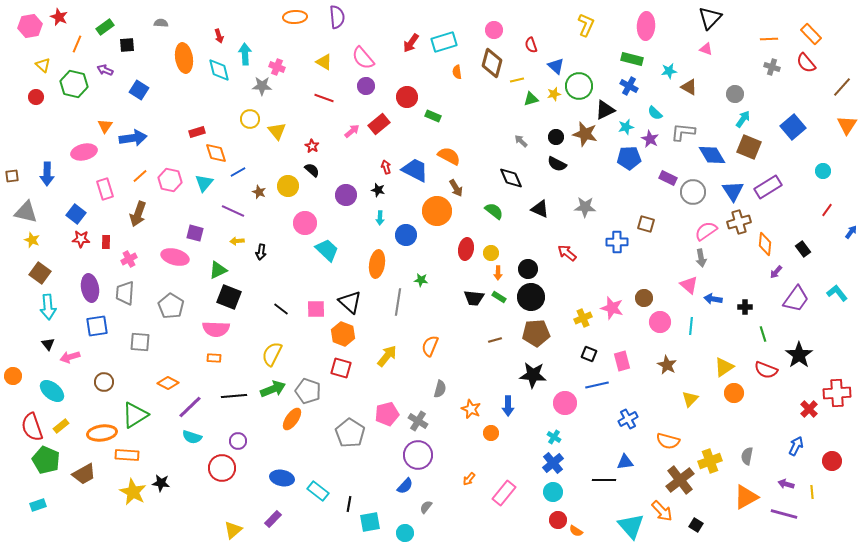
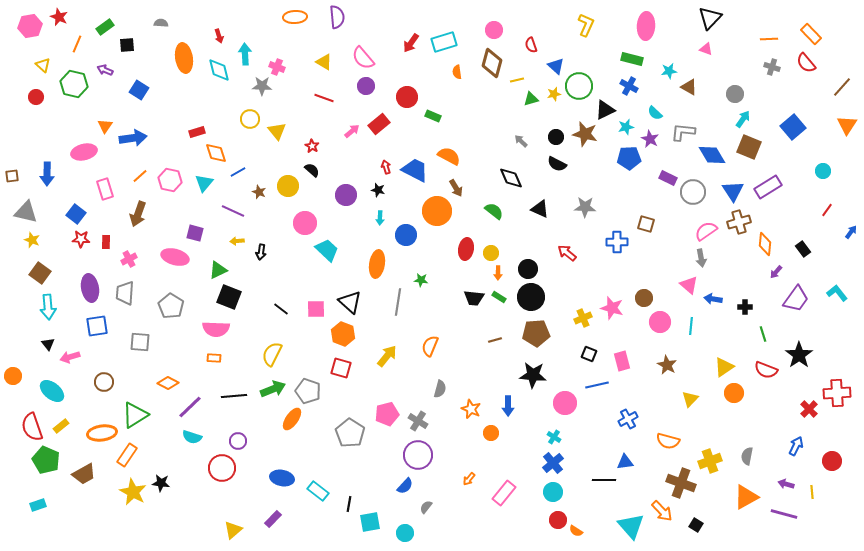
orange rectangle at (127, 455): rotated 60 degrees counterclockwise
brown cross at (680, 480): moved 1 px right, 3 px down; rotated 32 degrees counterclockwise
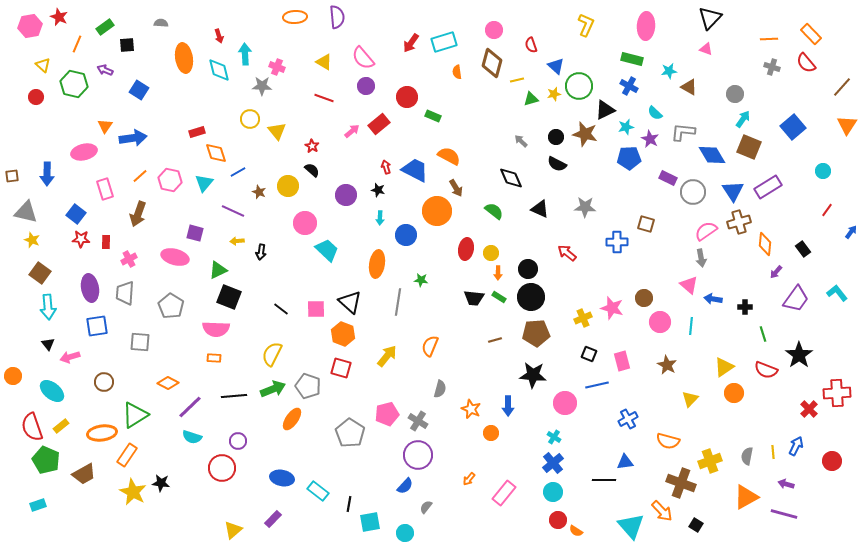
gray pentagon at (308, 391): moved 5 px up
yellow line at (812, 492): moved 39 px left, 40 px up
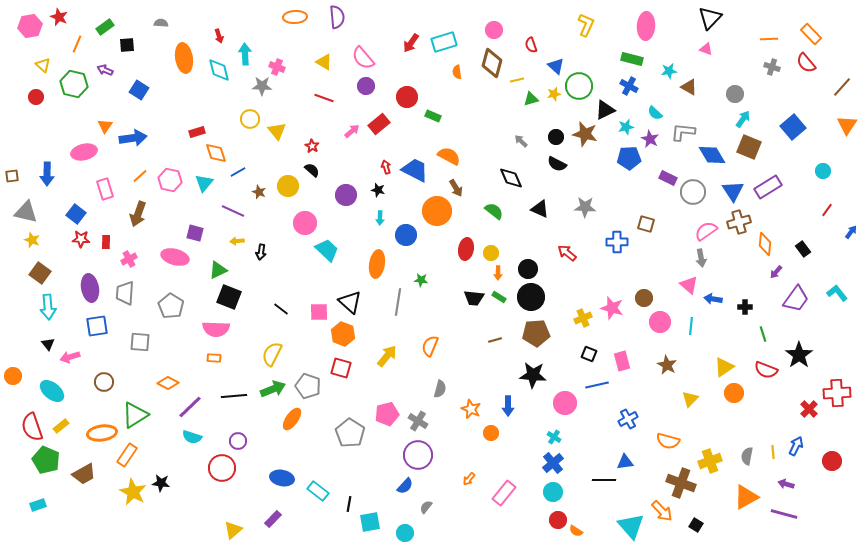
pink square at (316, 309): moved 3 px right, 3 px down
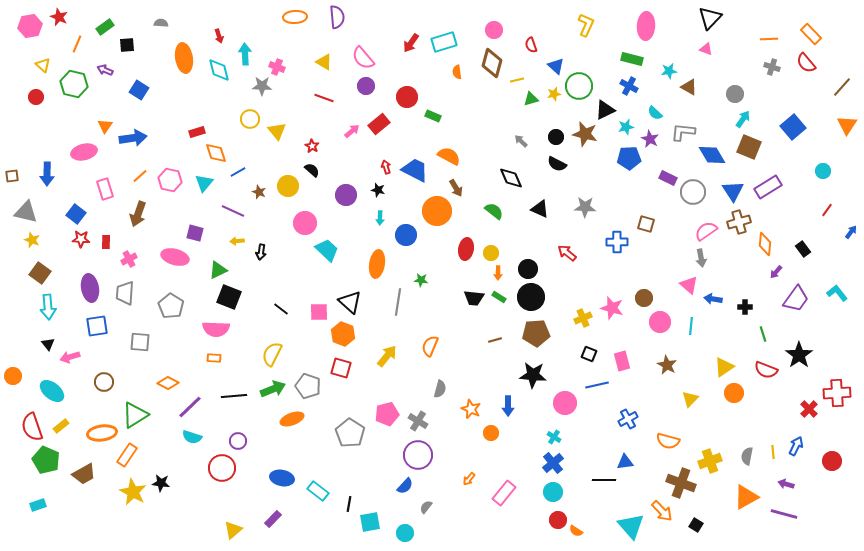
orange ellipse at (292, 419): rotated 35 degrees clockwise
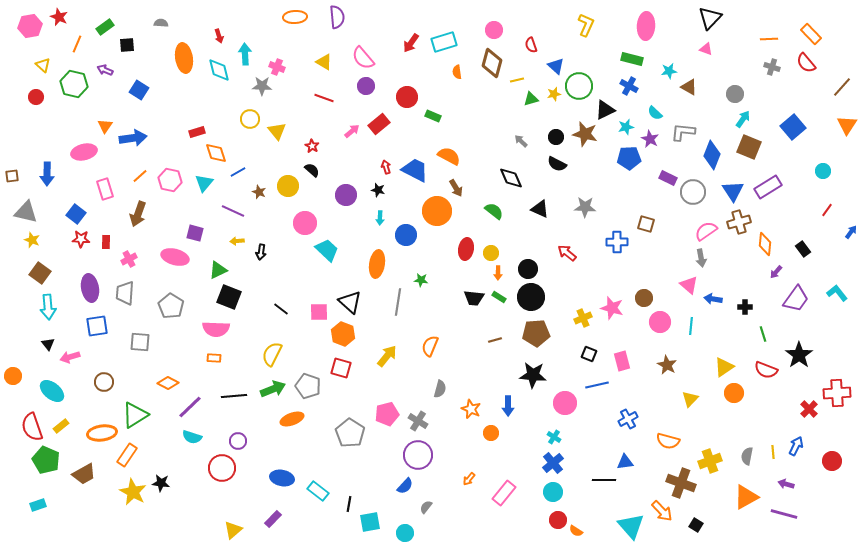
blue diamond at (712, 155): rotated 52 degrees clockwise
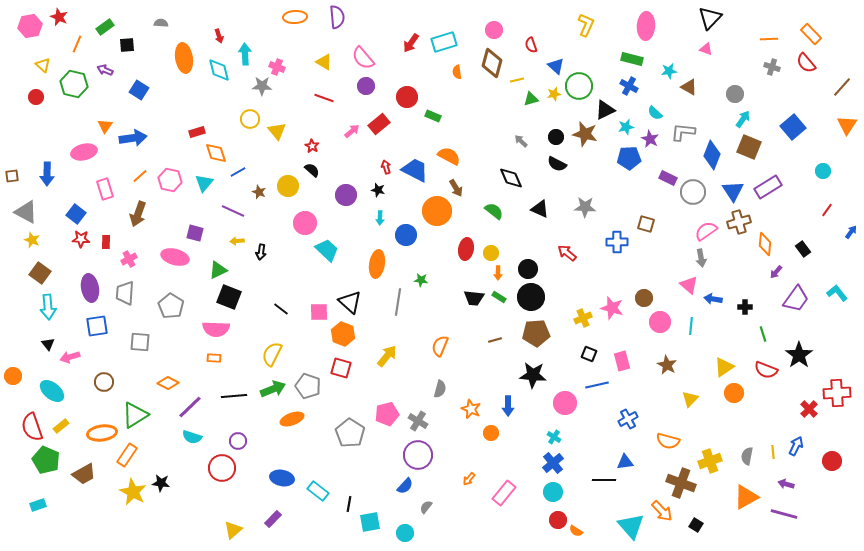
gray triangle at (26, 212): rotated 15 degrees clockwise
orange semicircle at (430, 346): moved 10 px right
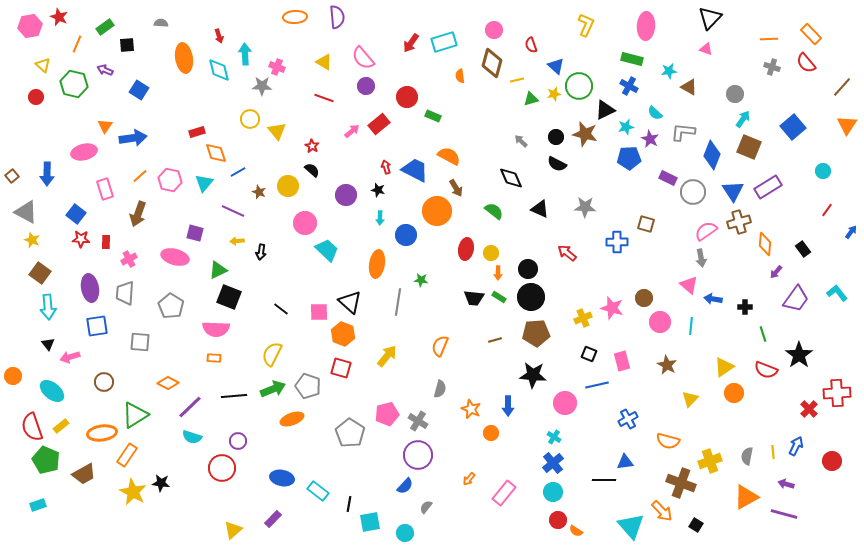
orange semicircle at (457, 72): moved 3 px right, 4 px down
brown square at (12, 176): rotated 32 degrees counterclockwise
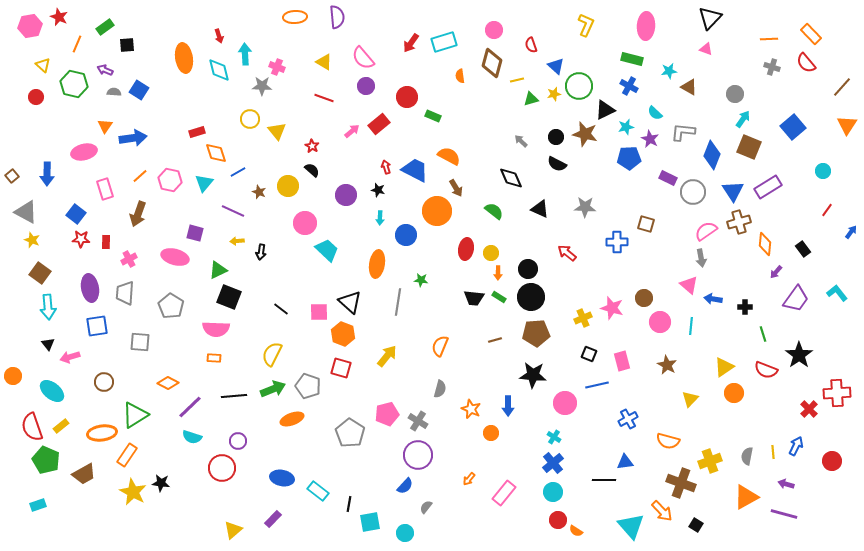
gray semicircle at (161, 23): moved 47 px left, 69 px down
